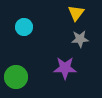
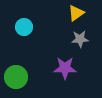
yellow triangle: rotated 18 degrees clockwise
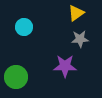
purple star: moved 2 px up
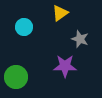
yellow triangle: moved 16 px left
gray star: rotated 24 degrees clockwise
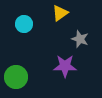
cyan circle: moved 3 px up
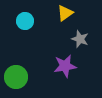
yellow triangle: moved 5 px right
cyan circle: moved 1 px right, 3 px up
purple star: rotated 10 degrees counterclockwise
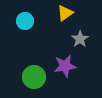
gray star: rotated 18 degrees clockwise
green circle: moved 18 px right
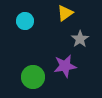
green circle: moved 1 px left
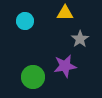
yellow triangle: rotated 36 degrees clockwise
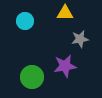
gray star: rotated 24 degrees clockwise
green circle: moved 1 px left
